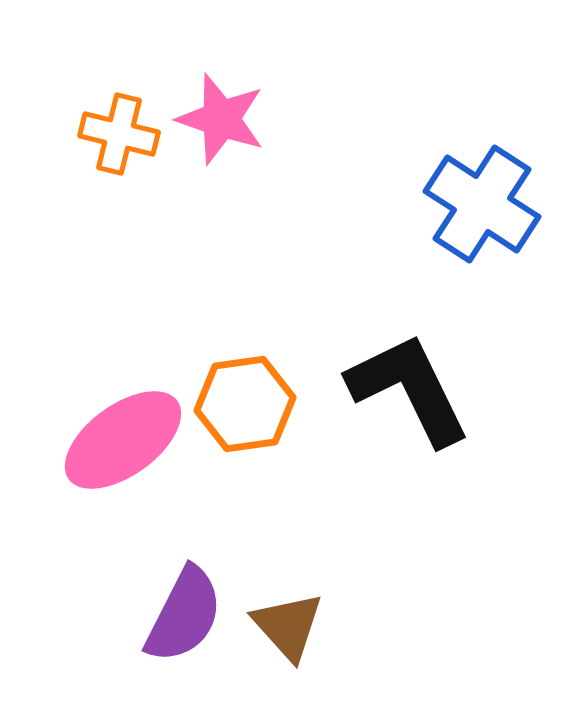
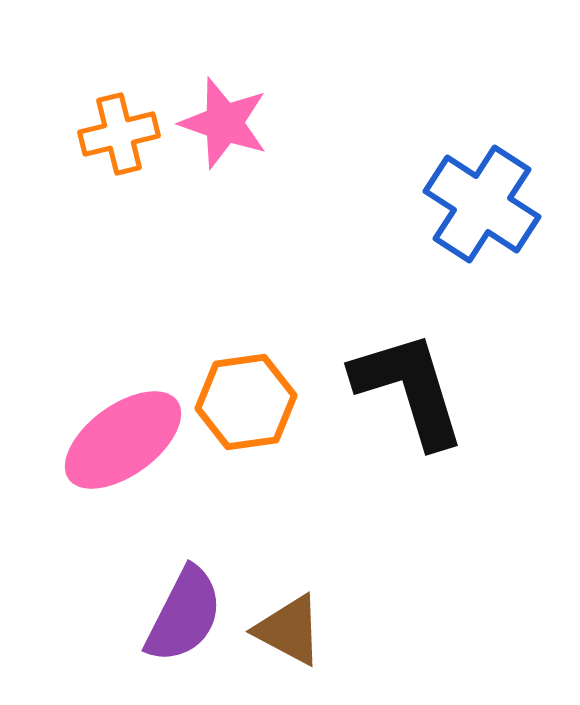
pink star: moved 3 px right, 4 px down
orange cross: rotated 28 degrees counterclockwise
black L-shape: rotated 9 degrees clockwise
orange hexagon: moved 1 px right, 2 px up
brown triangle: moved 1 px right, 4 px down; rotated 20 degrees counterclockwise
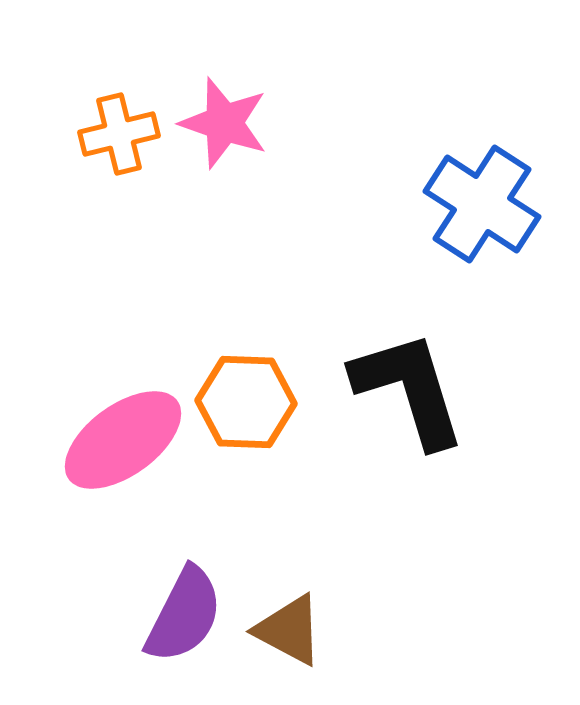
orange hexagon: rotated 10 degrees clockwise
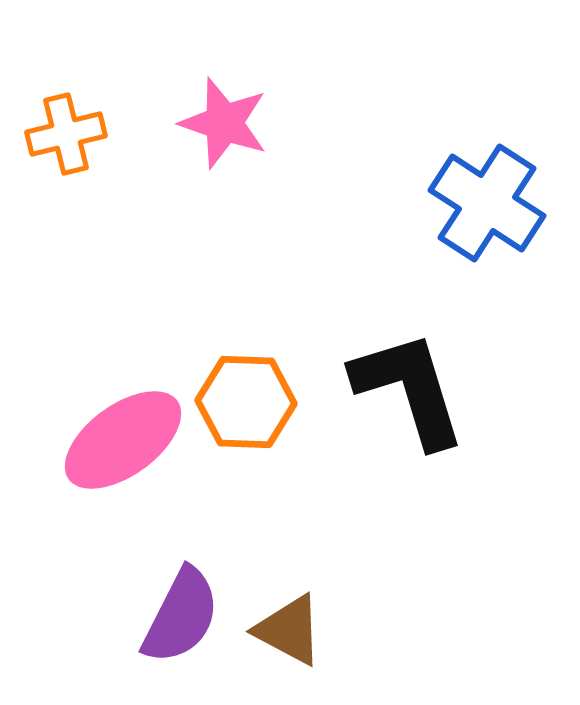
orange cross: moved 53 px left
blue cross: moved 5 px right, 1 px up
purple semicircle: moved 3 px left, 1 px down
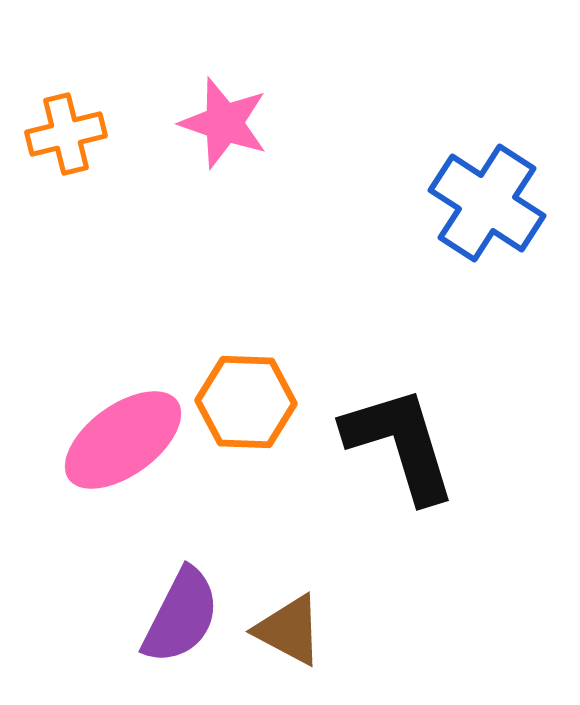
black L-shape: moved 9 px left, 55 px down
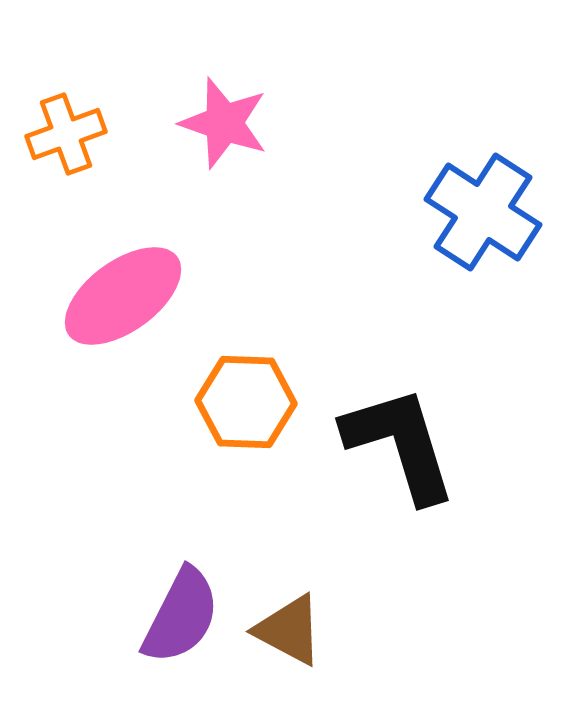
orange cross: rotated 6 degrees counterclockwise
blue cross: moved 4 px left, 9 px down
pink ellipse: moved 144 px up
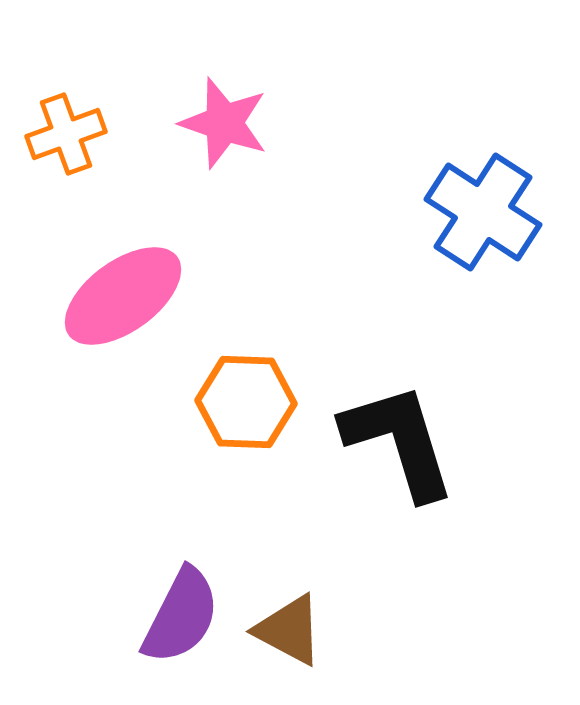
black L-shape: moved 1 px left, 3 px up
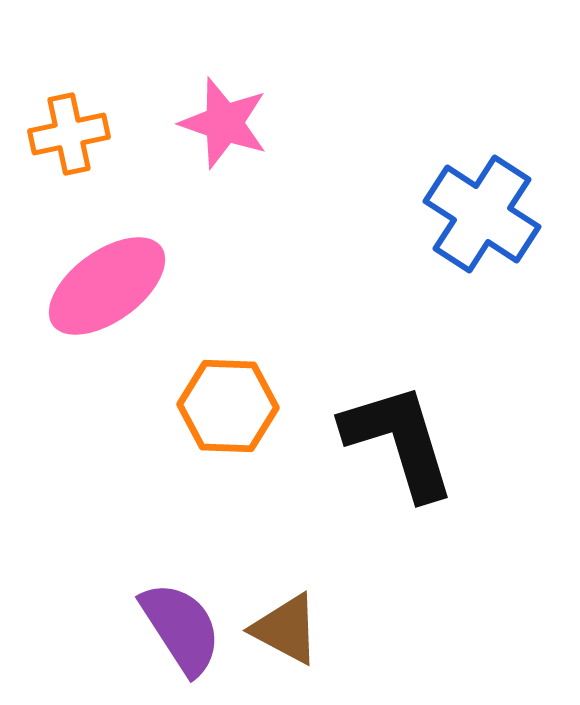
orange cross: moved 3 px right; rotated 8 degrees clockwise
blue cross: moved 1 px left, 2 px down
pink ellipse: moved 16 px left, 10 px up
orange hexagon: moved 18 px left, 4 px down
purple semicircle: moved 12 px down; rotated 60 degrees counterclockwise
brown triangle: moved 3 px left, 1 px up
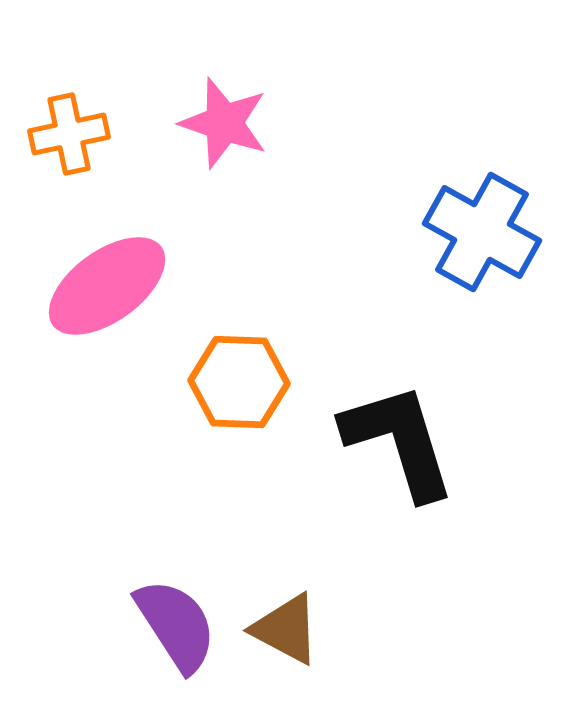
blue cross: moved 18 px down; rotated 4 degrees counterclockwise
orange hexagon: moved 11 px right, 24 px up
purple semicircle: moved 5 px left, 3 px up
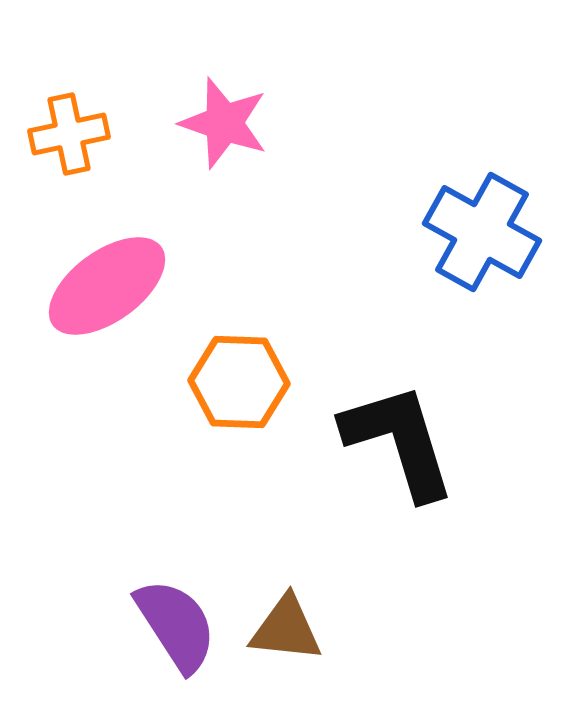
brown triangle: rotated 22 degrees counterclockwise
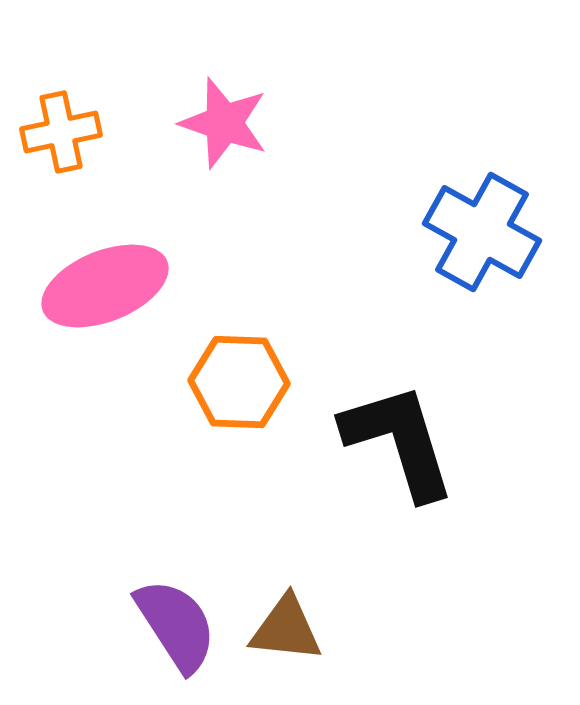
orange cross: moved 8 px left, 2 px up
pink ellipse: moved 2 px left; rotated 14 degrees clockwise
